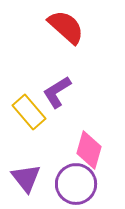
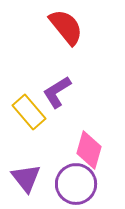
red semicircle: rotated 9 degrees clockwise
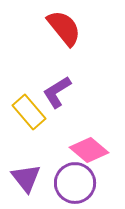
red semicircle: moved 2 px left, 1 px down
pink diamond: rotated 66 degrees counterclockwise
purple circle: moved 1 px left, 1 px up
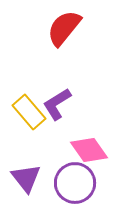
red semicircle: rotated 102 degrees counterclockwise
purple L-shape: moved 12 px down
pink diamond: rotated 15 degrees clockwise
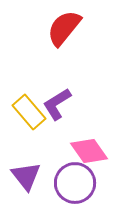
pink diamond: moved 1 px down
purple triangle: moved 2 px up
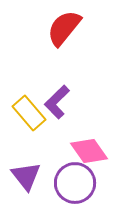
purple L-shape: moved 2 px up; rotated 12 degrees counterclockwise
yellow rectangle: moved 1 px down
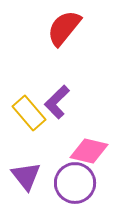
pink diamond: rotated 42 degrees counterclockwise
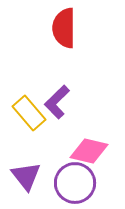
red semicircle: rotated 39 degrees counterclockwise
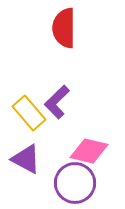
purple triangle: moved 17 px up; rotated 24 degrees counterclockwise
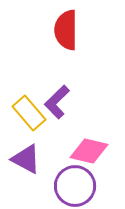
red semicircle: moved 2 px right, 2 px down
purple circle: moved 3 px down
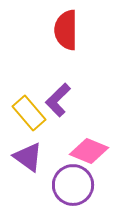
purple L-shape: moved 1 px right, 2 px up
pink diamond: rotated 9 degrees clockwise
purple triangle: moved 2 px right, 2 px up; rotated 8 degrees clockwise
purple circle: moved 2 px left, 1 px up
